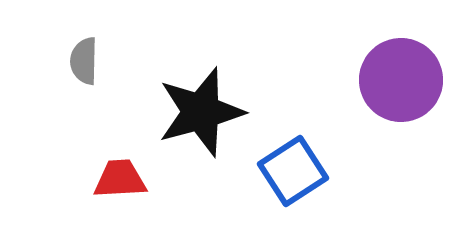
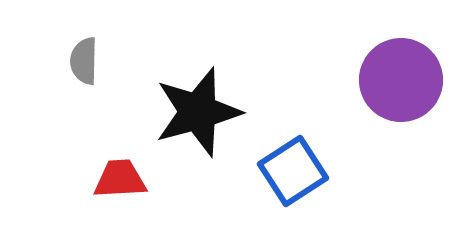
black star: moved 3 px left
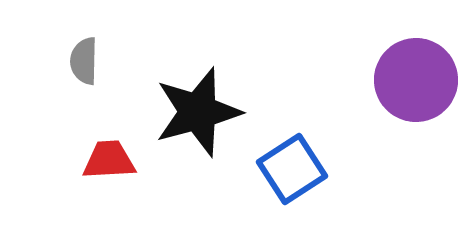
purple circle: moved 15 px right
blue square: moved 1 px left, 2 px up
red trapezoid: moved 11 px left, 19 px up
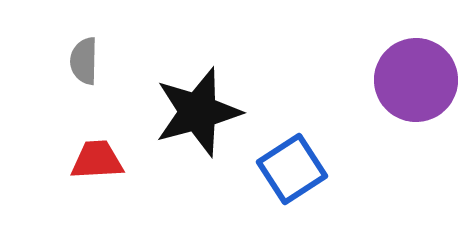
red trapezoid: moved 12 px left
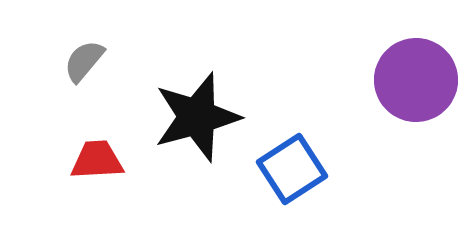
gray semicircle: rotated 39 degrees clockwise
black star: moved 1 px left, 5 px down
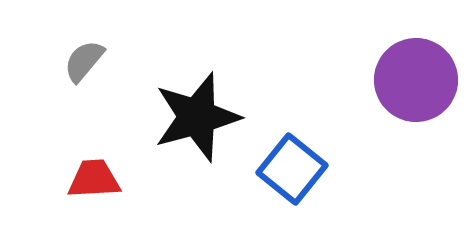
red trapezoid: moved 3 px left, 19 px down
blue square: rotated 18 degrees counterclockwise
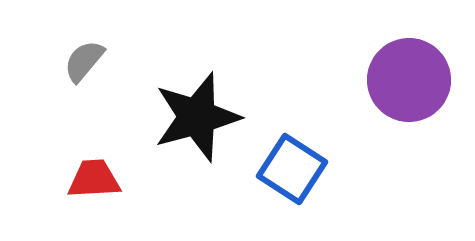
purple circle: moved 7 px left
blue square: rotated 6 degrees counterclockwise
